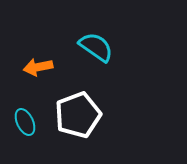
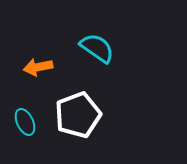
cyan semicircle: moved 1 px right, 1 px down
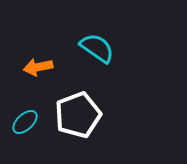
cyan ellipse: rotated 72 degrees clockwise
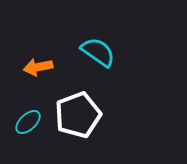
cyan semicircle: moved 1 px right, 4 px down
cyan ellipse: moved 3 px right
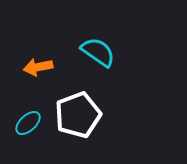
cyan ellipse: moved 1 px down
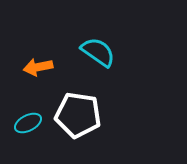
white pentagon: rotated 30 degrees clockwise
cyan ellipse: rotated 16 degrees clockwise
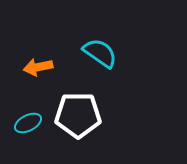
cyan semicircle: moved 2 px right, 1 px down
white pentagon: rotated 9 degrees counterclockwise
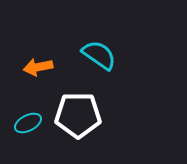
cyan semicircle: moved 1 px left, 2 px down
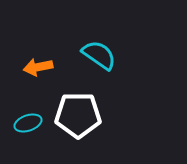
cyan ellipse: rotated 8 degrees clockwise
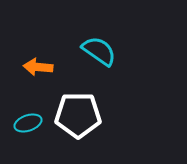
cyan semicircle: moved 4 px up
orange arrow: rotated 16 degrees clockwise
